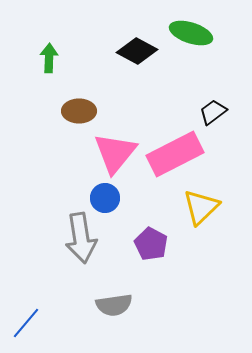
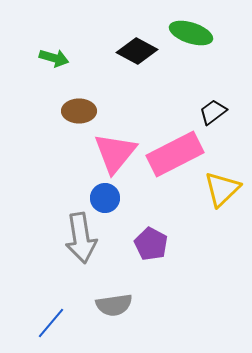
green arrow: moved 5 px right; rotated 104 degrees clockwise
yellow triangle: moved 21 px right, 18 px up
blue line: moved 25 px right
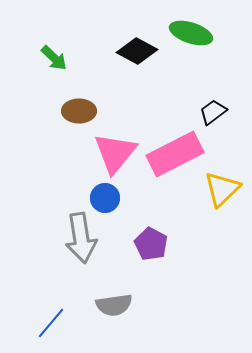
green arrow: rotated 28 degrees clockwise
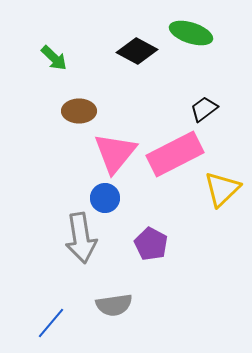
black trapezoid: moved 9 px left, 3 px up
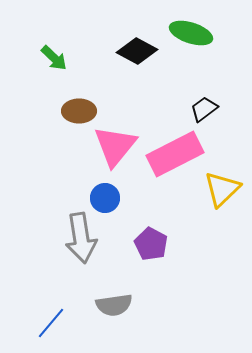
pink triangle: moved 7 px up
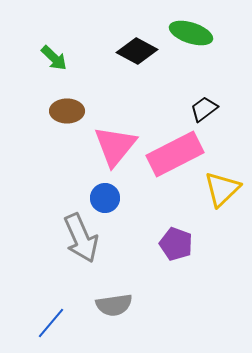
brown ellipse: moved 12 px left
gray arrow: rotated 15 degrees counterclockwise
purple pentagon: moved 25 px right; rotated 8 degrees counterclockwise
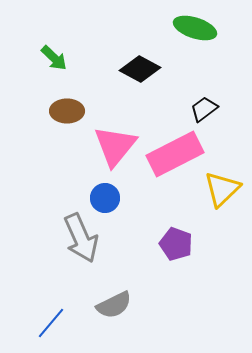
green ellipse: moved 4 px right, 5 px up
black diamond: moved 3 px right, 18 px down
gray semicircle: rotated 18 degrees counterclockwise
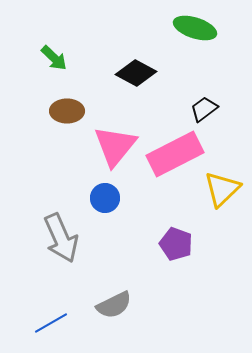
black diamond: moved 4 px left, 4 px down
gray arrow: moved 20 px left
blue line: rotated 20 degrees clockwise
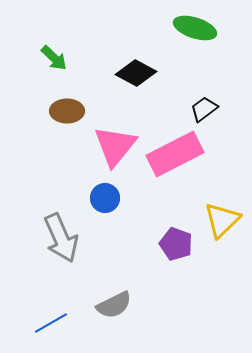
yellow triangle: moved 31 px down
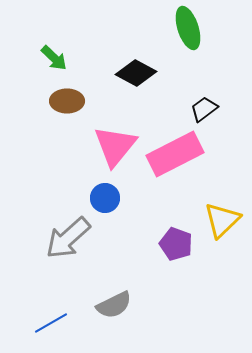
green ellipse: moved 7 px left; rotated 54 degrees clockwise
brown ellipse: moved 10 px up
gray arrow: moved 7 px right; rotated 72 degrees clockwise
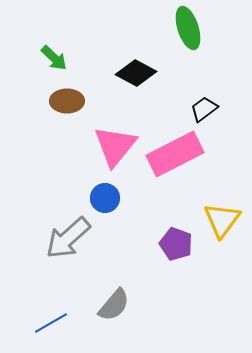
yellow triangle: rotated 9 degrees counterclockwise
gray semicircle: rotated 24 degrees counterclockwise
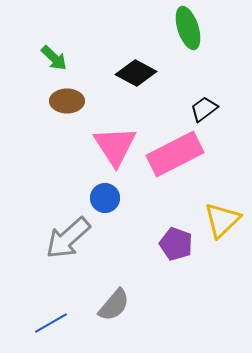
pink triangle: rotated 12 degrees counterclockwise
yellow triangle: rotated 9 degrees clockwise
